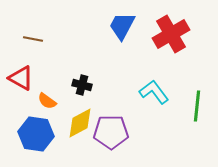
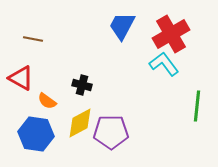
cyan L-shape: moved 10 px right, 28 px up
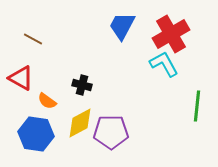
brown line: rotated 18 degrees clockwise
cyan L-shape: rotated 8 degrees clockwise
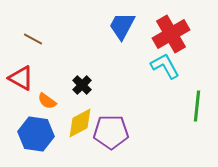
cyan L-shape: moved 1 px right, 2 px down
black cross: rotated 30 degrees clockwise
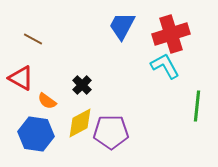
red cross: rotated 12 degrees clockwise
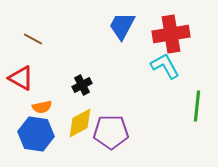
red cross: rotated 9 degrees clockwise
black cross: rotated 18 degrees clockwise
orange semicircle: moved 5 px left, 6 px down; rotated 48 degrees counterclockwise
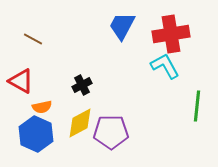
red triangle: moved 3 px down
blue hexagon: rotated 16 degrees clockwise
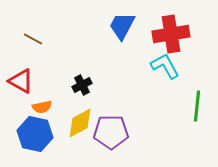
blue hexagon: moved 1 px left; rotated 12 degrees counterclockwise
